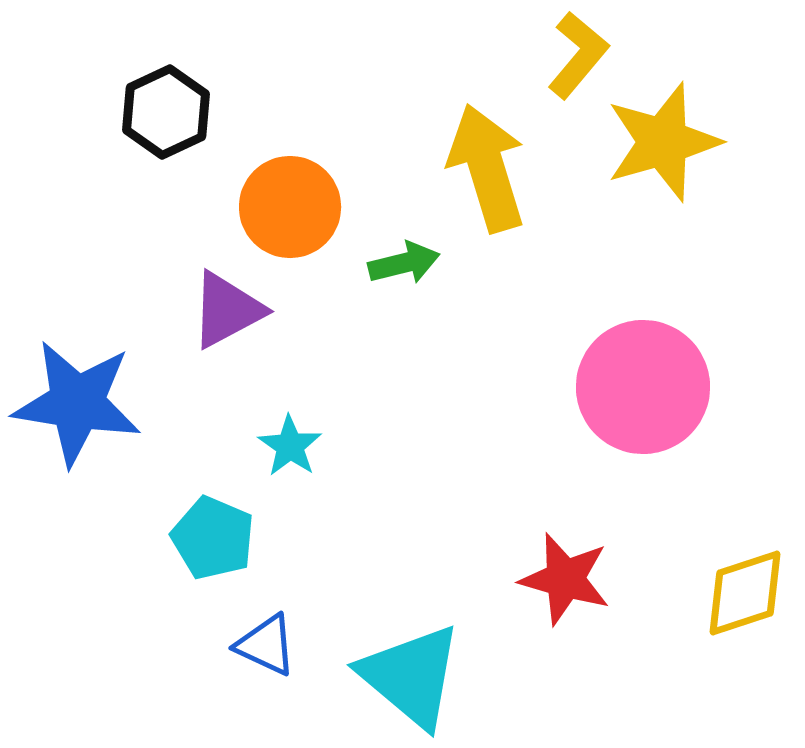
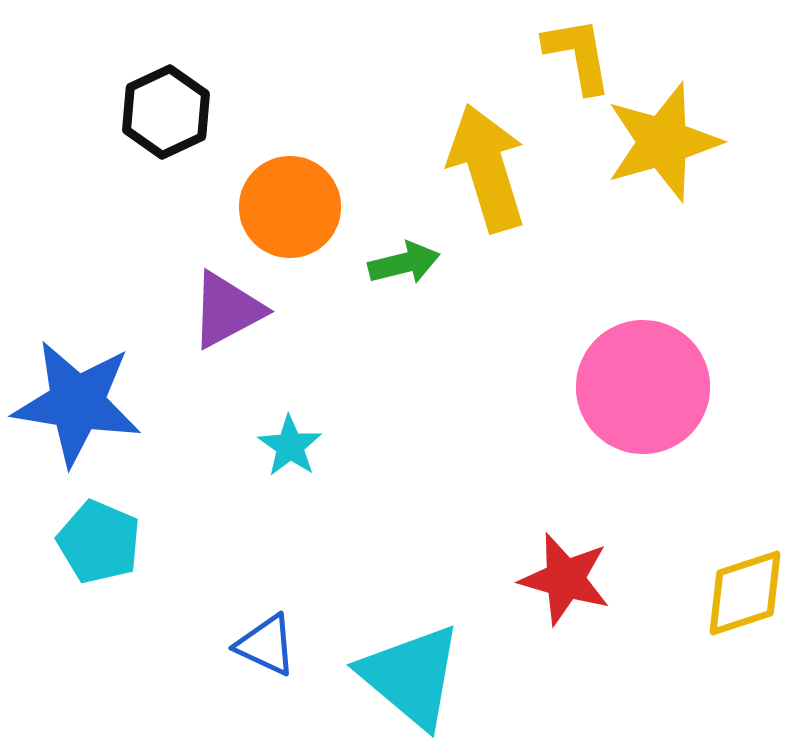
yellow L-shape: rotated 50 degrees counterclockwise
cyan pentagon: moved 114 px left, 4 px down
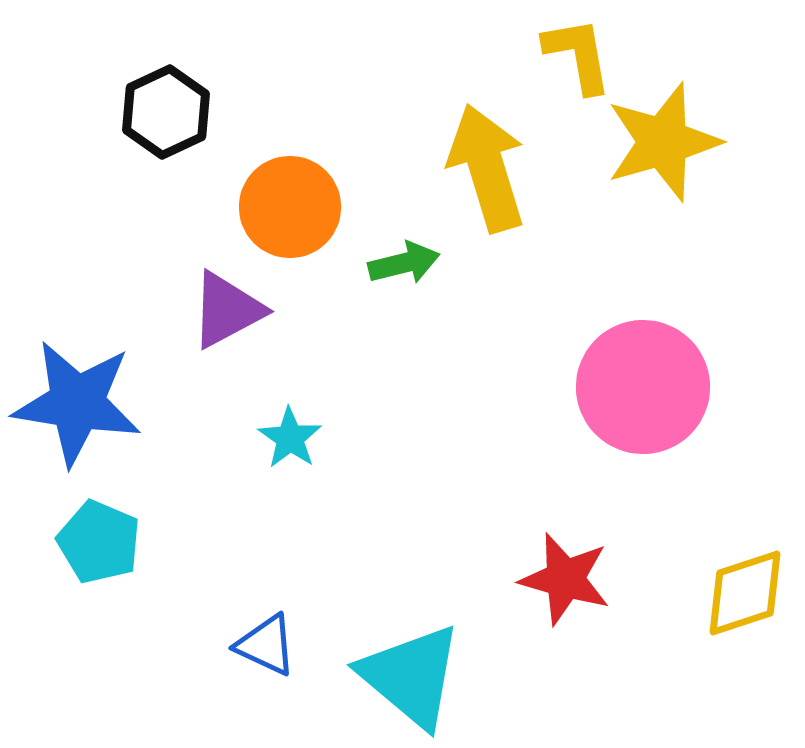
cyan star: moved 8 px up
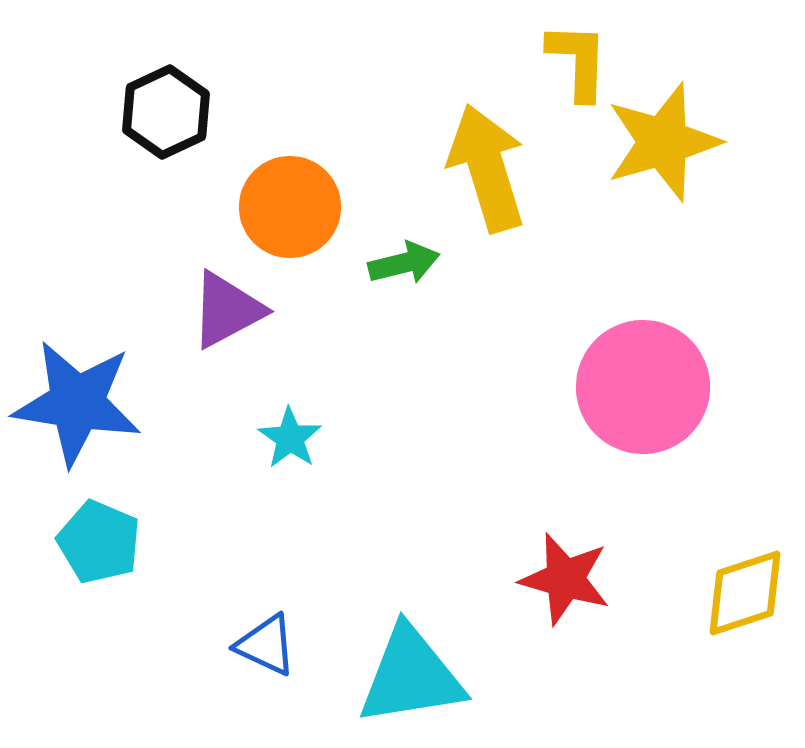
yellow L-shape: moved 6 px down; rotated 12 degrees clockwise
cyan triangle: rotated 49 degrees counterclockwise
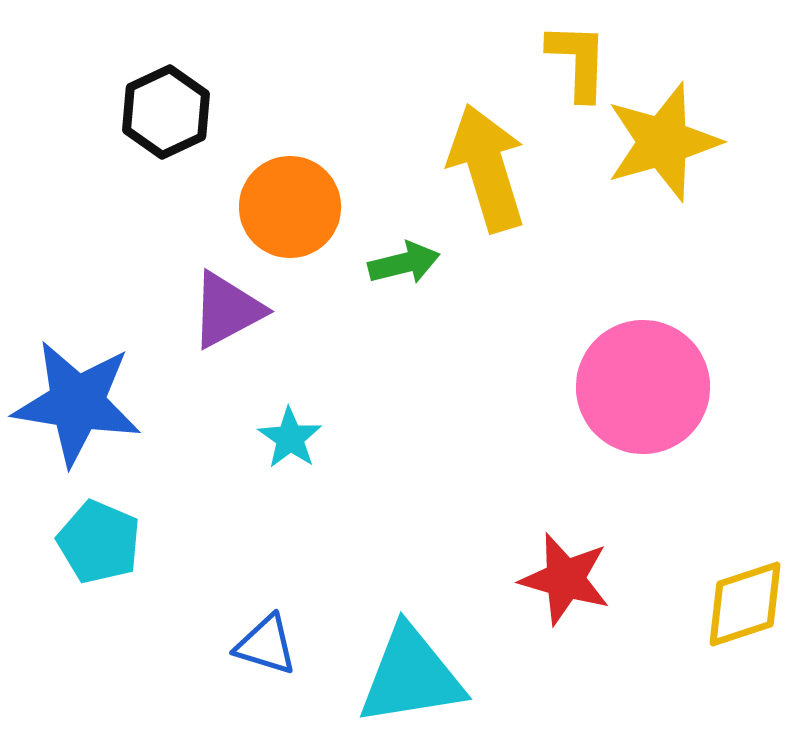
yellow diamond: moved 11 px down
blue triangle: rotated 8 degrees counterclockwise
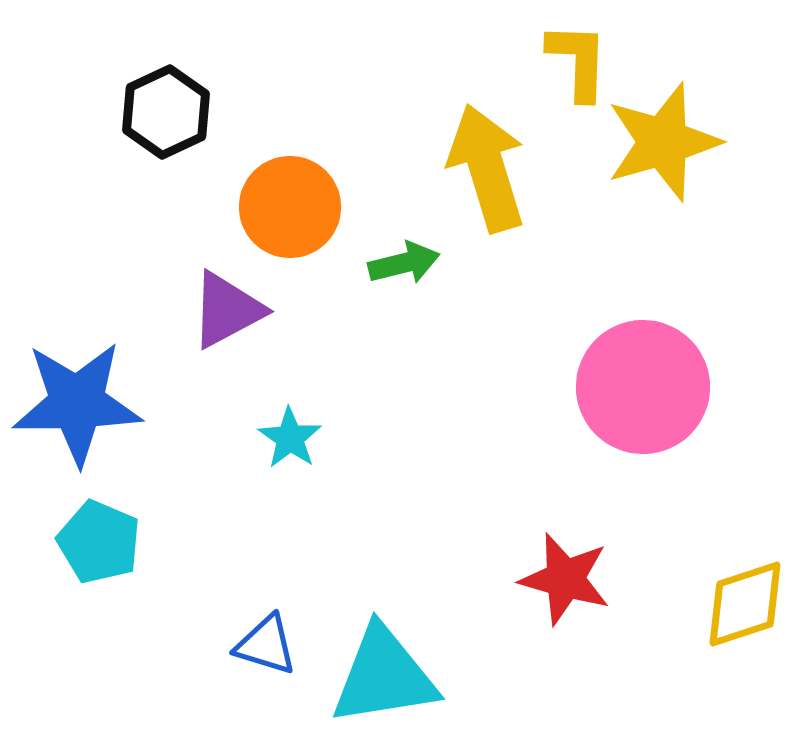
blue star: rotated 10 degrees counterclockwise
cyan triangle: moved 27 px left
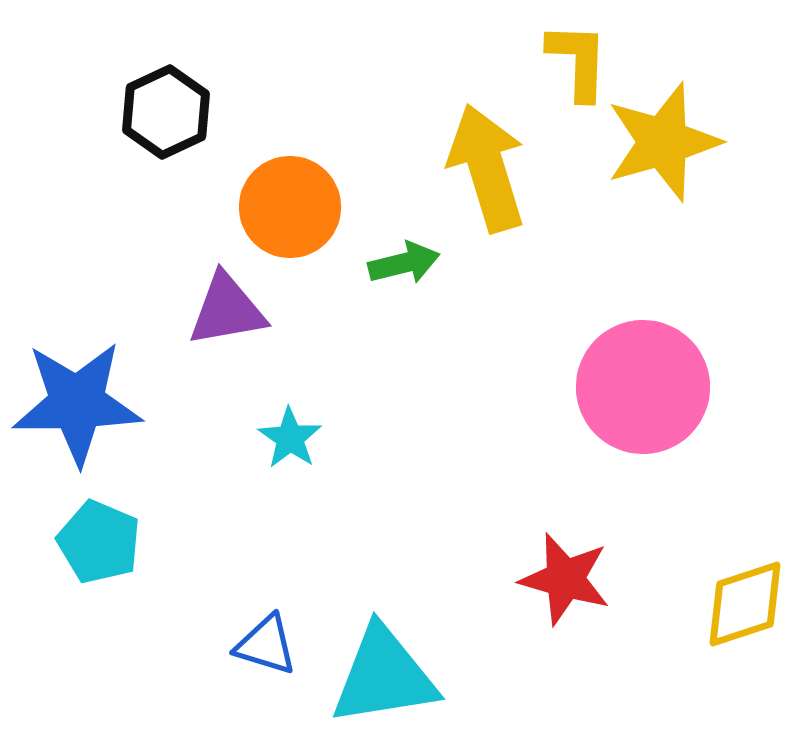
purple triangle: rotated 18 degrees clockwise
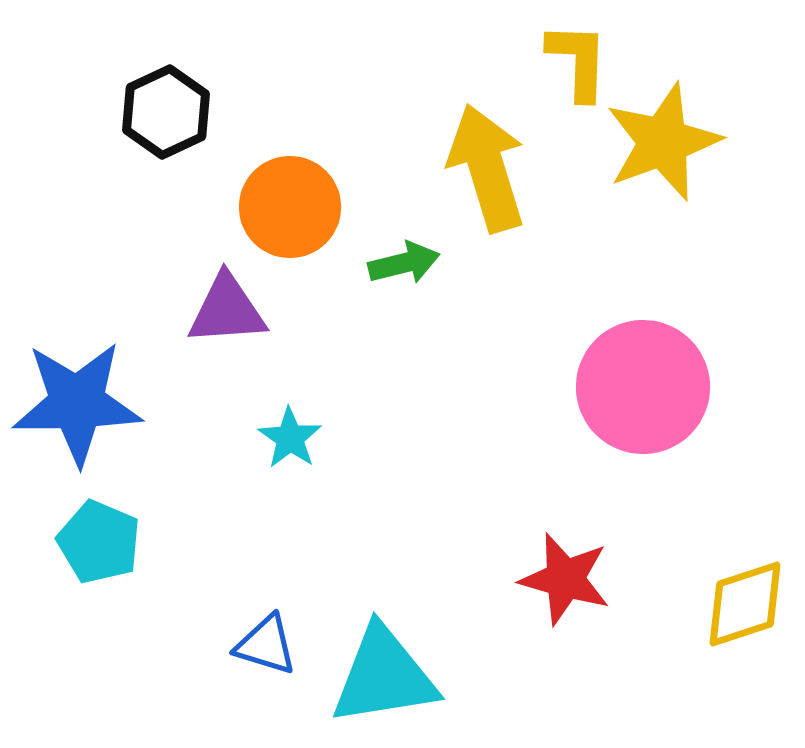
yellow star: rotated 4 degrees counterclockwise
purple triangle: rotated 6 degrees clockwise
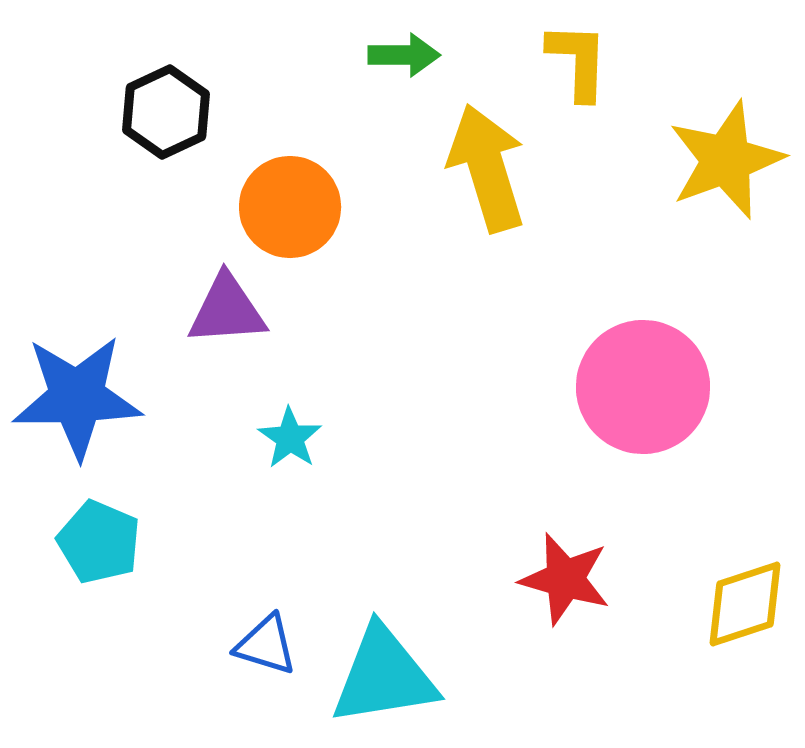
yellow star: moved 63 px right, 18 px down
green arrow: moved 208 px up; rotated 14 degrees clockwise
blue star: moved 6 px up
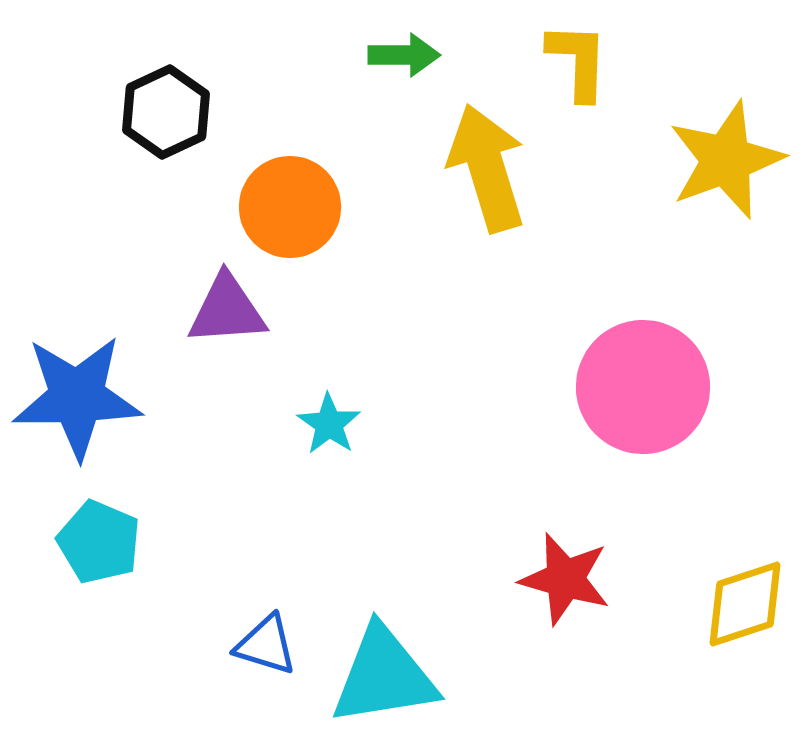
cyan star: moved 39 px right, 14 px up
